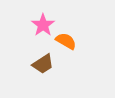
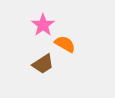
orange semicircle: moved 1 px left, 3 px down
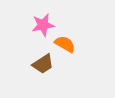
pink star: rotated 25 degrees clockwise
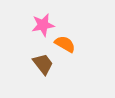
brown trapezoid: rotated 95 degrees counterclockwise
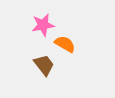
brown trapezoid: moved 1 px right, 1 px down
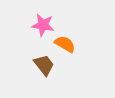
pink star: rotated 20 degrees clockwise
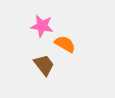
pink star: moved 1 px left, 1 px down
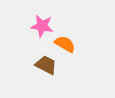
brown trapezoid: moved 2 px right; rotated 25 degrees counterclockwise
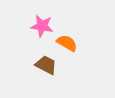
orange semicircle: moved 2 px right, 1 px up
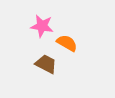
brown trapezoid: moved 1 px up
